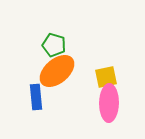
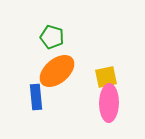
green pentagon: moved 2 px left, 8 px up
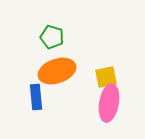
orange ellipse: rotated 21 degrees clockwise
pink ellipse: rotated 9 degrees clockwise
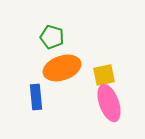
orange ellipse: moved 5 px right, 3 px up
yellow square: moved 2 px left, 2 px up
pink ellipse: rotated 30 degrees counterclockwise
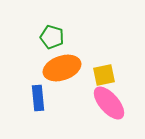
blue rectangle: moved 2 px right, 1 px down
pink ellipse: rotated 21 degrees counterclockwise
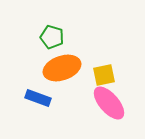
blue rectangle: rotated 65 degrees counterclockwise
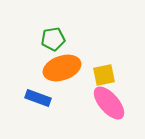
green pentagon: moved 1 px right, 2 px down; rotated 25 degrees counterclockwise
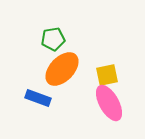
orange ellipse: moved 1 px down; rotated 27 degrees counterclockwise
yellow square: moved 3 px right
pink ellipse: rotated 12 degrees clockwise
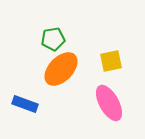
orange ellipse: moved 1 px left
yellow square: moved 4 px right, 14 px up
blue rectangle: moved 13 px left, 6 px down
